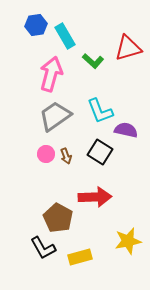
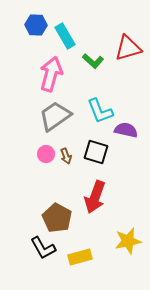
blue hexagon: rotated 10 degrees clockwise
black square: moved 4 px left; rotated 15 degrees counterclockwise
red arrow: rotated 112 degrees clockwise
brown pentagon: moved 1 px left
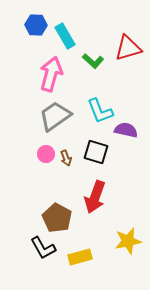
brown arrow: moved 2 px down
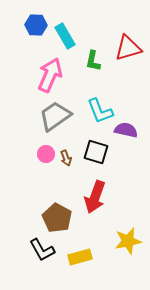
green L-shape: rotated 60 degrees clockwise
pink arrow: moved 1 px left, 1 px down; rotated 8 degrees clockwise
black L-shape: moved 1 px left, 2 px down
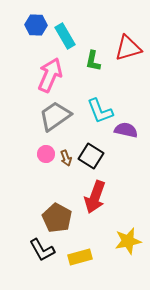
black square: moved 5 px left, 4 px down; rotated 15 degrees clockwise
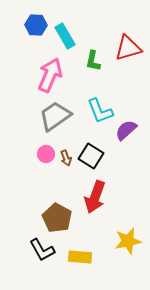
purple semicircle: rotated 55 degrees counterclockwise
yellow rectangle: rotated 20 degrees clockwise
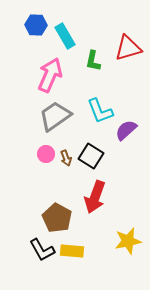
yellow rectangle: moved 8 px left, 6 px up
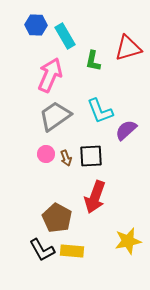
black square: rotated 35 degrees counterclockwise
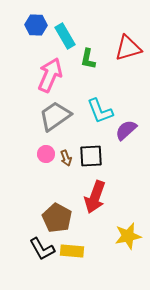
green L-shape: moved 5 px left, 2 px up
yellow star: moved 5 px up
black L-shape: moved 1 px up
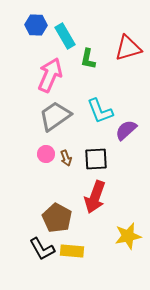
black square: moved 5 px right, 3 px down
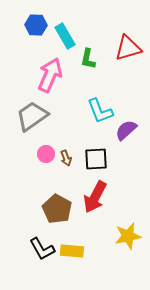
gray trapezoid: moved 23 px left
red arrow: rotated 8 degrees clockwise
brown pentagon: moved 9 px up
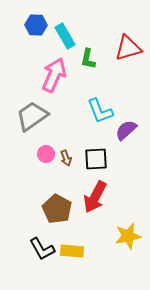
pink arrow: moved 4 px right
